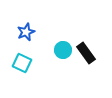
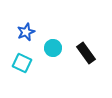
cyan circle: moved 10 px left, 2 px up
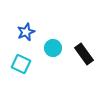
black rectangle: moved 2 px left, 1 px down
cyan square: moved 1 px left, 1 px down
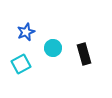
black rectangle: rotated 20 degrees clockwise
cyan square: rotated 36 degrees clockwise
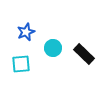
black rectangle: rotated 30 degrees counterclockwise
cyan square: rotated 24 degrees clockwise
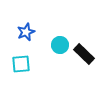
cyan circle: moved 7 px right, 3 px up
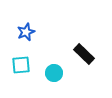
cyan circle: moved 6 px left, 28 px down
cyan square: moved 1 px down
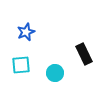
black rectangle: rotated 20 degrees clockwise
cyan circle: moved 1 px right
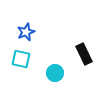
cyan square: moved 6 px up; rotated 18 degrees clockwise
